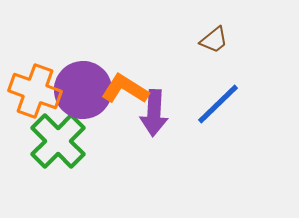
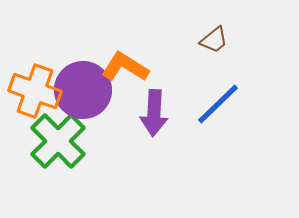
orange L-shape: moved 22 px up
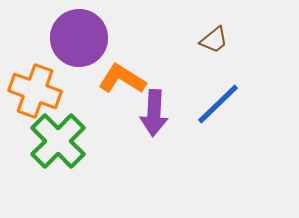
orange L-shape: moved 3 px left, 12 px down
purple circle: moved 4 px left, 52 px up
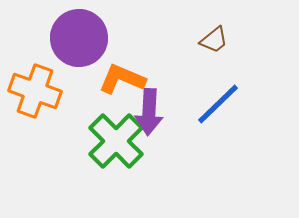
orange L-shape: rotated 9 degrees counterclockwise
purple arrow: moved 5 px left, 1 px up
green cross: moved 58 px right
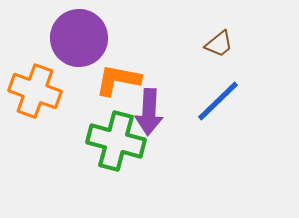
brown trapezoid: moved 5 px right, 4 px down
orange L-shape: moved 4 px left, 1 px down; rotated 12 degrees counterclockwise
blue line: moved 3 px up
green cross: rotated 30 degrees counterclockwise
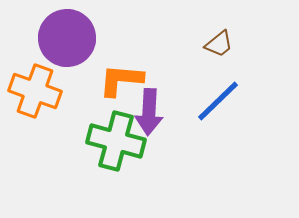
purple circle: moved 12 px left
orange L-shape: moved 3 px right; rotated 6 degrees counterclockwise
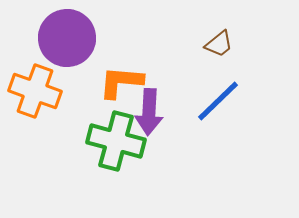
orange L-shape: moved 2 px down
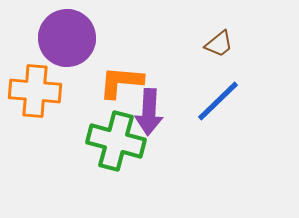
orange cross: rotated 15 degrees counterclockwise
